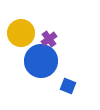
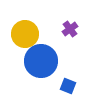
yellow circle: moved 4 px right, 1 px down
purple cross: moved 21 px right, 10 px up
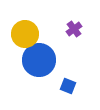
purple cross: moved 4 px right
blue circle: moved 2 px left, 1 px up
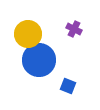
purple cross: rotated 28 degrees counterclockwise
yellow circle: moved 3 px right
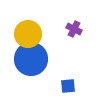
blue circle: moved 8 px left, 1 px up
blue square: rotated 28 degrees counterclockwise
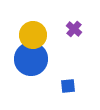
purple cross: rotated 14 degrees clockwise
yellow circle: moved 5 px right, 1 px down
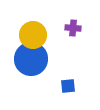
purple cross: moved 1 px left, 1 px up; rotated 35 degrees counterclockwise
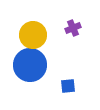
purple cross: rotated 28 degrees counterclockwise
blue circle: moved 1 px left, 6 px down
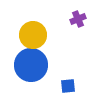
purple cross: moved 5 px right, 9 px up
blue circle: moved 1 px right
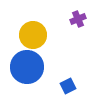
blue circle: moved 4 px left, 2 px down
blue square: rotated 21 degrees counterclockwise
